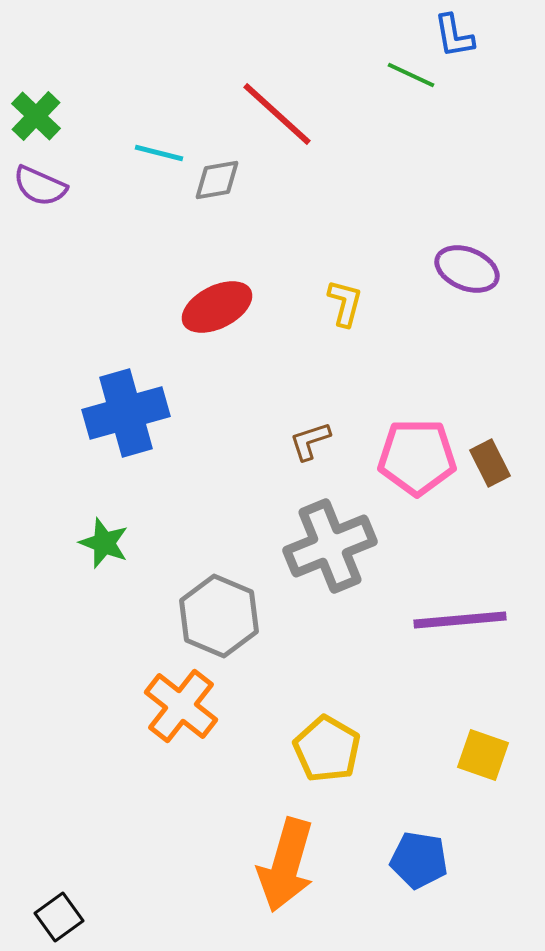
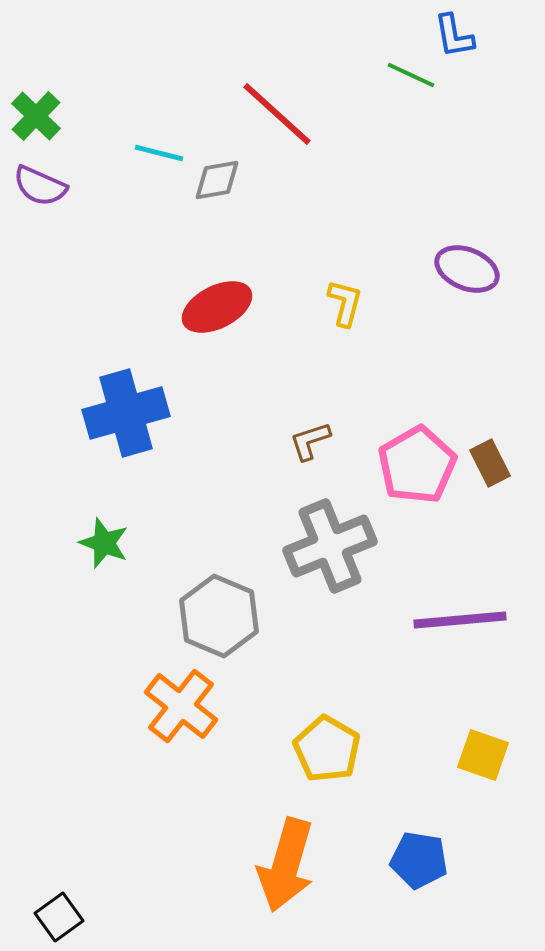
pink pentagon: moved 8 px down; rotated 30 degrees counterclockwise
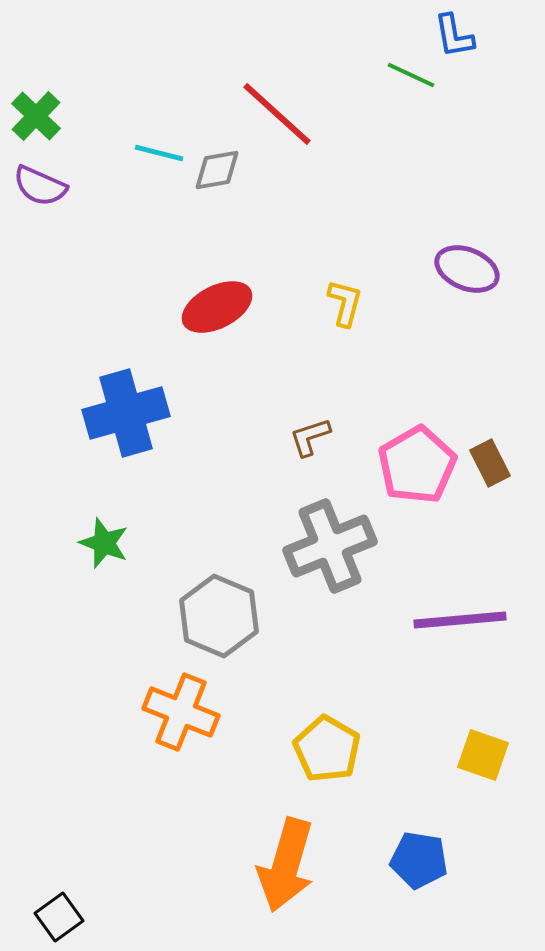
gray diamond: moved 10 px up
brown L-shape: moved 4 px up
orange cross: moved 6 px down; rotated 16 degrees counterclockwise
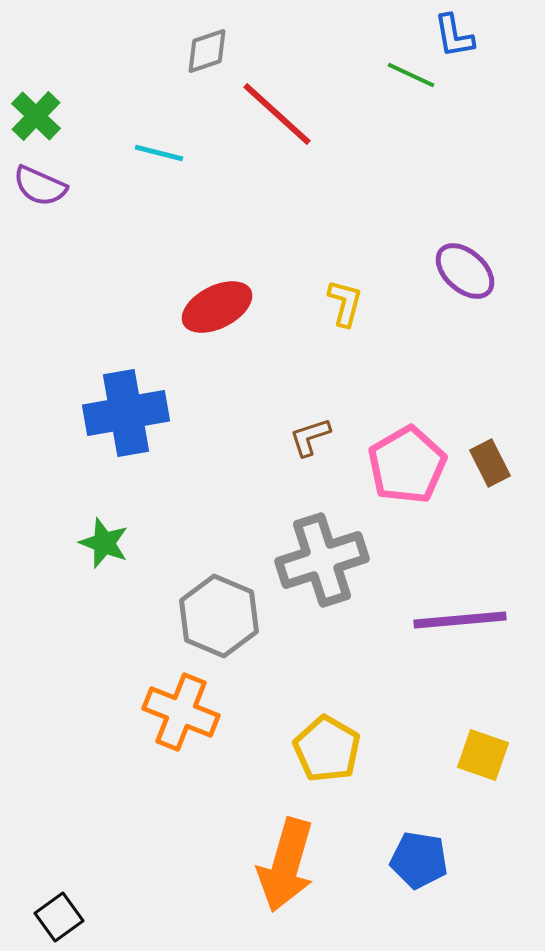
gray diamond: moved 10 px left, 119 px up; rotated 9 degrees counterclockwise
purple ellipse: moved 2 px left, 2 px down; rotated 20 degrees clockwise
blue cross: rotated 6 degrees clockwise
pink pentagon: moved 10 px left
gray cross: moved 8 px left, 14 px down; rotated 4 degrees clockwise
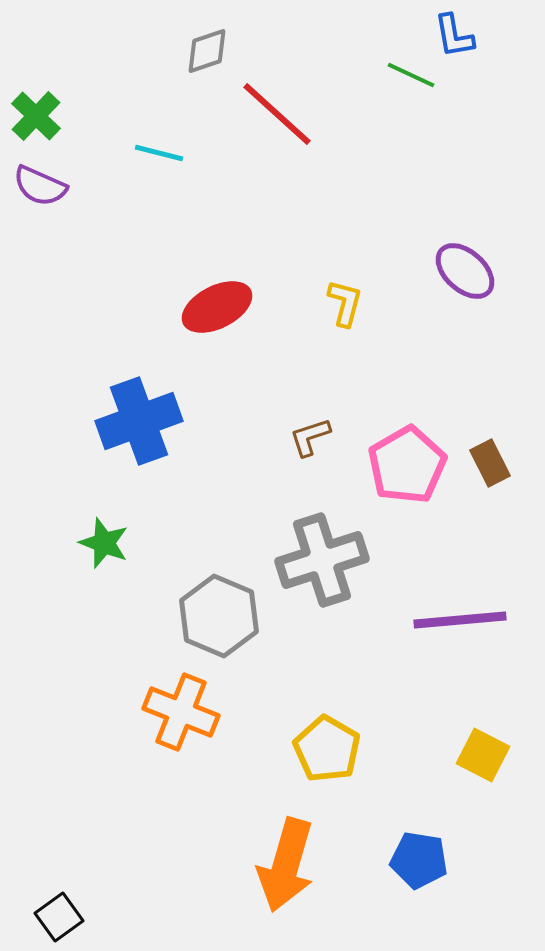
blue cross: moved 13 px right, 8 px down; rotated 10 degrees counterclockwise
yellow square: rotated 8 degrees clockwise
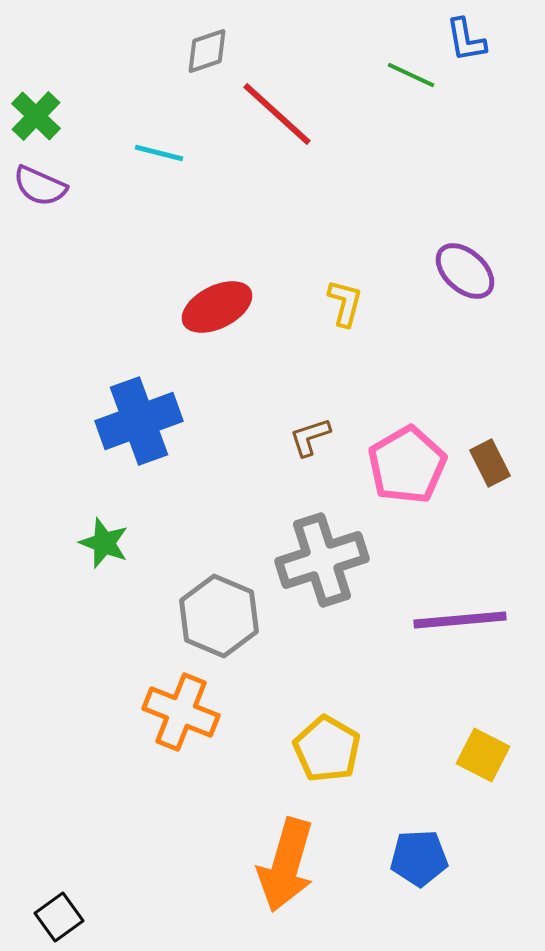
blue L-shape: moved 12 px right, 4 px down
blue pentagon: moved 2 px up; rotated 12 degrees counterclockwise
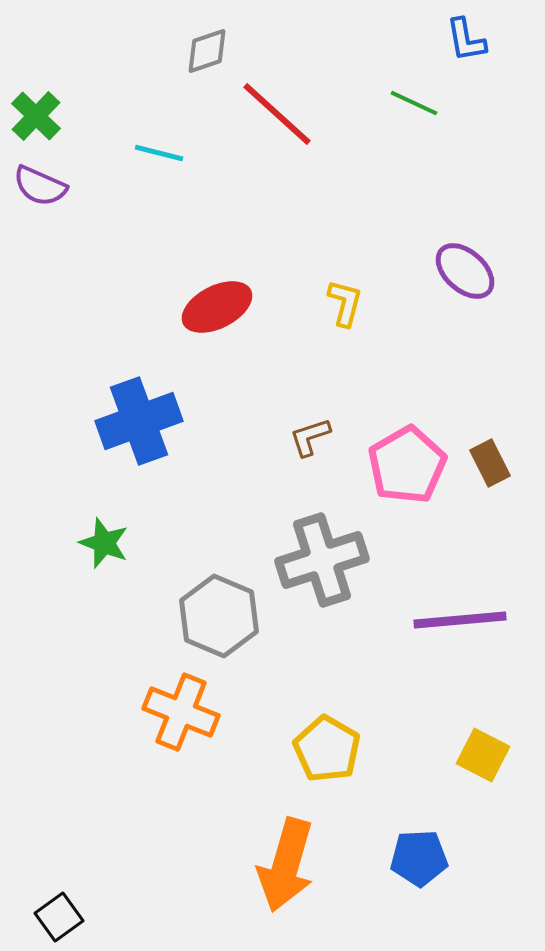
green line: moved 3 px right, 28 px down
